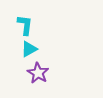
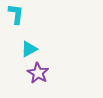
cyan L-shape: moved 9 px left, 11 px up
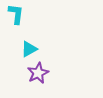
purple star: rotated 15 degrees clockwise
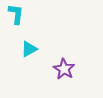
purple star: moved 26 px right, 4 px up; rotated 15 degrees counterclockwise
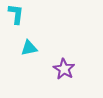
cyan triangle: moved 1 px up; rotated 18 degrees clockwise
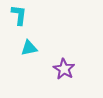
cyan L-shape: moved 3 px right, 1 px down
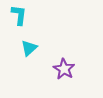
cyan triangle: rotated 30 degrees counterclockwise
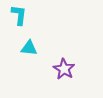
cyan triangle: rotated 48 degrees clockwise
